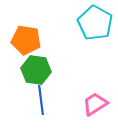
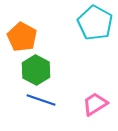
orange pentagon: moved 4 px left, 3 px up; rotated 20 degrees clockwise
green hexagon: rotated 20 degrees clockwise
blue line: rotated 64 degrees counterclockwise
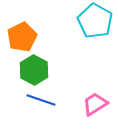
cyan pentagon: moved 2 px up
orange pentagon: rotated 16 degrees clockwise
green hexagon: moved 2 px left
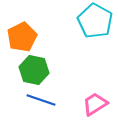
green hexagon: rotated 16 degrees counterclockwise
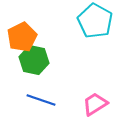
green hexagon: moved 10 px up
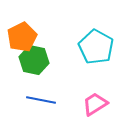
cyan pentagon: moved 1 px right, 26 px down
blue line: rotated 8 degrees counterclockwise
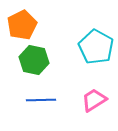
orange pentagon: moved 12 px up
blue line: rotated 12 degrees counterclockwise
pink trapezoid: moved 1 px left, 4 px up
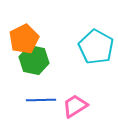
orange pentagon: moved 2 px right, 14 px down
pink trapezoid: moved 19 px left, 6 px down
